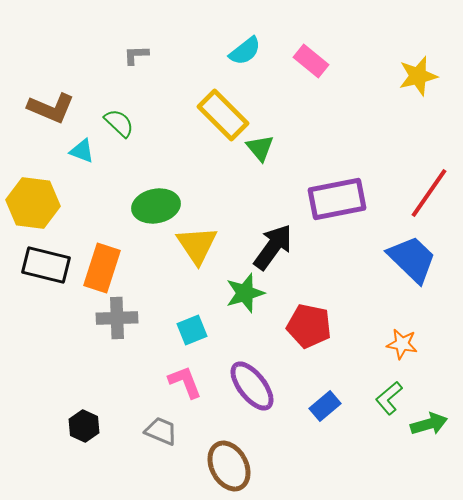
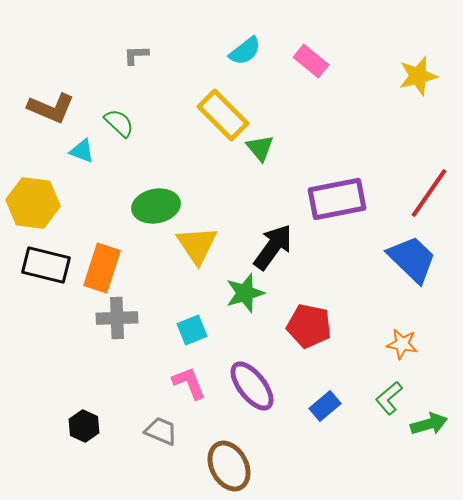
pink L-shape: moved 4 px right, 1 px down
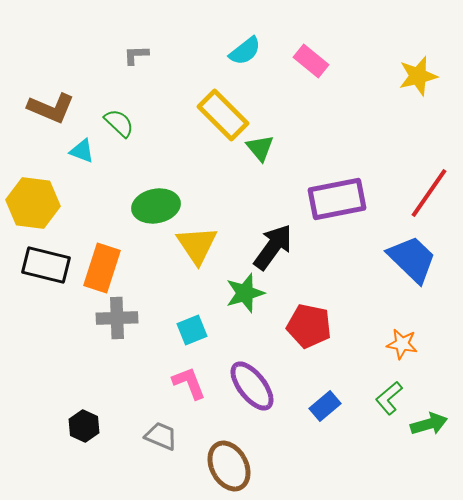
gray trapezoid: moved 5 px down
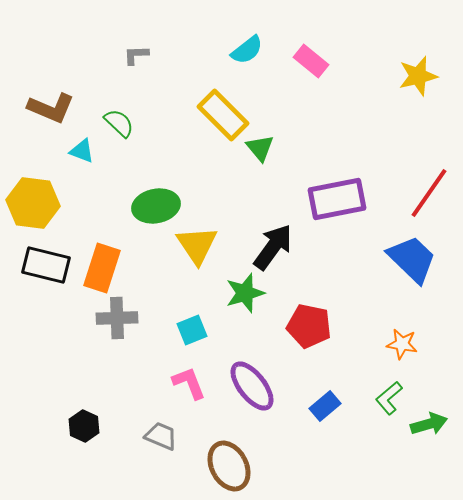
cyan semicircle: moved 2 px right, 1 px up
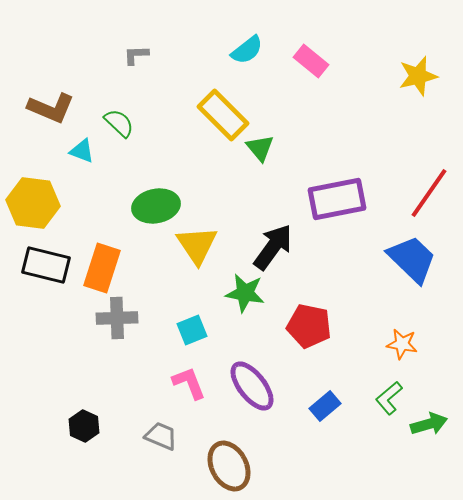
green star: rotated 27 degrees clockwise
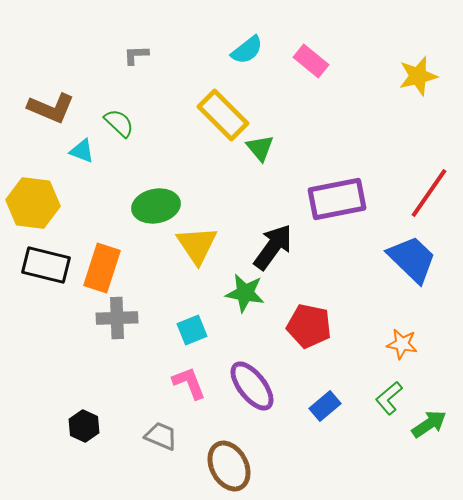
green arrow: rotated 18 degrees counterclockwise
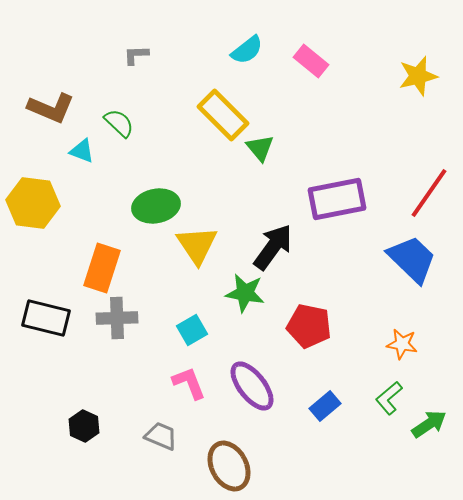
black rectangle: moved 53 px down
cyan square: rotated 8 degrees counterclockwise
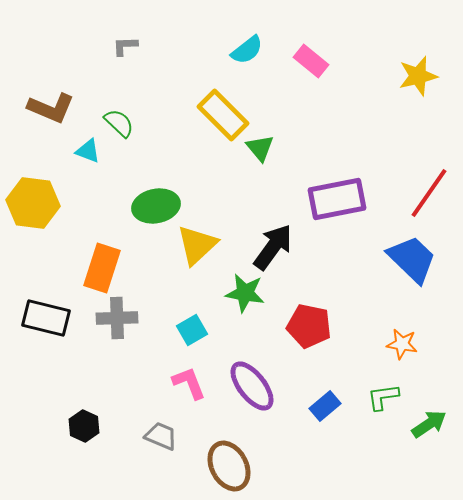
gray L-shape: moved 11 px left, 9 px up
cyan triangle: moved 6 px right
yellow triangle: rotated 21 degrees clockwise
green L-shape: moved 6 px left, 1 px up; rotated 32 degrees clockwise
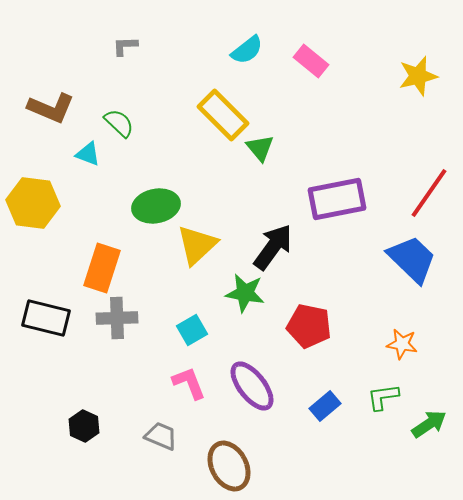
cyan triangle: moved 3 px down
